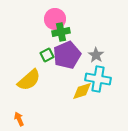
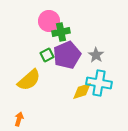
pink circle: moved 6 px left, 2 px down
cyan cross: moved 1 px right, 4 px down
orange arrow: rotated 40 degrees clockwise
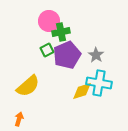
green square: moved 5 px up
yellow semicircle: moved 1 px left, 6 px down
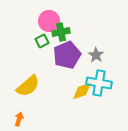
green square: moved 5 px left, 9 px up
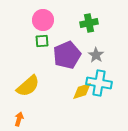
pink circle: moved 6 px left, 1 px up
green cross: moved 28 px right, 9 px up
green square: rotated 24 degrees clockwise
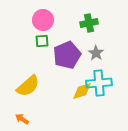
gray star: moved 2 px up
cyan cross: rotated 15 degrees counterclockwise
orange arrow: moved 3 px right; rotated 72 degrees counterclockwise
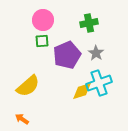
cyan cross: rotated 15 degrees counterclockwise
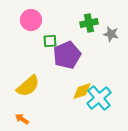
pink circle: moved 12 px left
green square: moved 8 px right
gray star: moved 15 px right, 19 px up; rotated 21 degrees counterclockwise
cyan cross: moved 15 px down; rotated 20 degrees counterclockwise
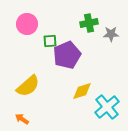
pink circle: moved 4 px left, 4 px down
gray star: rotated 14 degrees counterclockwise
cyan cross: moved 8 px right, 9 px down
